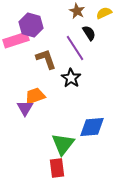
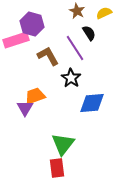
purple hexagon: moved 1 px right, 1 px up
brown L-shape: moved 2 px right, 3 px up; rotated 10 degrees counterclockwise
blue diamond: moved 24 px up
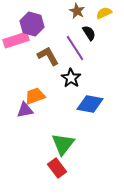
blue diamond: moved 2 px left, 1 px down; rotated 16 degrees clockwise
purple triangle: moved 2 px down; rotated 48 degrees clockwise
red rectangle: rotated 30 degrees counterclockwise
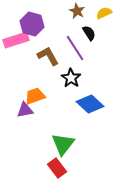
blue diamond: rotated 32 degrees clockwise
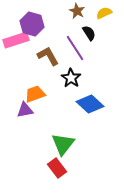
orange trapezoid: moved 2 px up
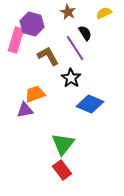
brown star: moved 9 px left, 1 px down
black semicircle: moved 4 px left
pink rectangle: rotated 55 degrees counterclockwise
blue diamond: rotated 20 degrees counterclockwise
red rectangle: moved 5 px right, 2 px down
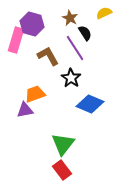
brown star: moved 2 px right, 6 px down
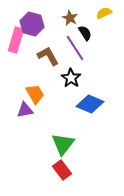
orange trapezoid: rotated 80 degrees clockwise
